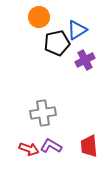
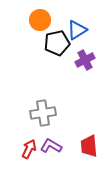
orange circle: moved 1 px right, 3 px down
red arrow: rotated 84 degrees counterclockwise
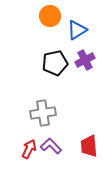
orange circle: moved 10 px right, 4 px up
black pentagon: moved 2 px left, 20 px down
purple L-shape: rotated 15 degrees clockwise
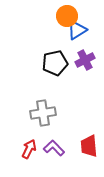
orange circle: moved 17 px right
purple L-shape: moved 3 px right, 2 px down
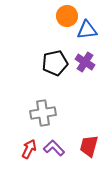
blue triangle: moved 10 px right; rotated 25 degrees clockwise
purple cross: moved 2 px down; rotated 30 degrees counterclockwise
red trapezoid: rotated 20 degrees clockwise
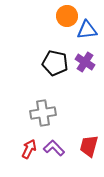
black pentagon: rotated 25 degrees clockwise
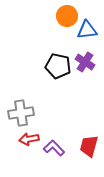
black pentagon: moved 3 px right, 3 px down
gray cross: moved 22 px left
red arrow: moved 10 px up; rotated 126 degrees counterclockwise
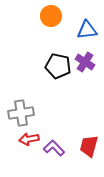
orange circle: moved 16 px left
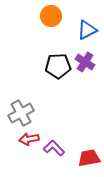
blue triangle: rotated 20 degrees counterclockwise
black pentagon: rotated 15 degrees counterclockwise
gray cross: rotated 20 degrees counterclockwise
red trapezoid: moved 12 px down; rotated 65 degrees clockwise
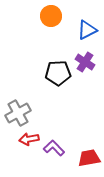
black pentagon: moved 7 px down
gray cross: moved 3 px left
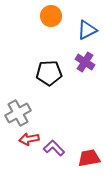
black pentagon: moved 9 px left
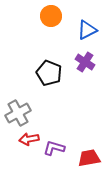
black pentagon: rotated 25 degrees clockwise
purple L-shape: rotated 30 degrees counterclockwise
